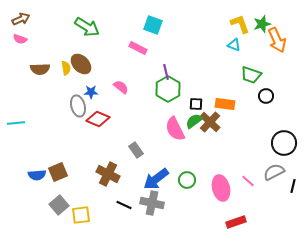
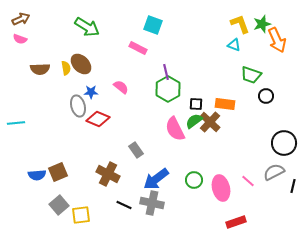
green circle at (187, 180): moved 7 px right
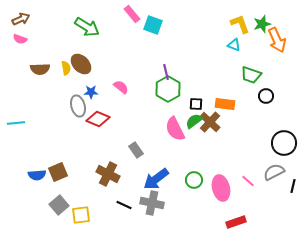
pink rectangle at (138, 48): moved 6 px left, 34 px up; rotated 24 degrees clockwise
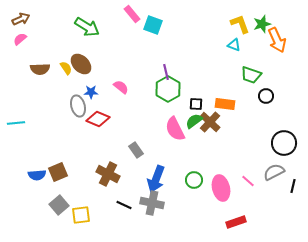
pink semicircle at (20, 39): rotated 120 degrees clockwise
yellow semicircle at (66, 68): rotated 24 degrees counterclockwise
blue arrow at (156, 179): rotated 32 degrees counterclockwise
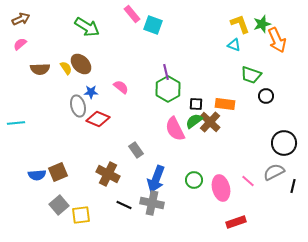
pink semicircle at (20, 39): moved 5 px down
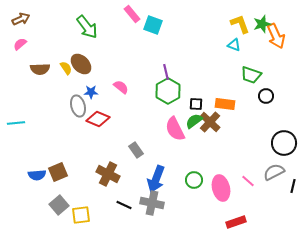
green arrow at (87, 27): rotated 20 degrees clockwise
orange arrow at (277, 40): moved 1 px left, 4 px up
green hexagon at (168, 89): moved 2 px down
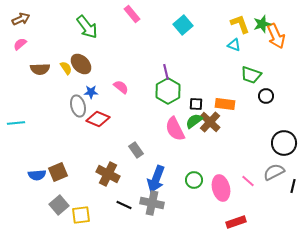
cyan square at (153, 25): moved 30 px right; rotated 30 degrees clockwise
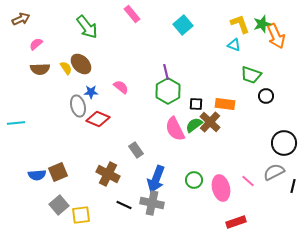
pink semicircle at (20, 44): moved 16 px right
green semicircle at (194, 121): moved 4 px down
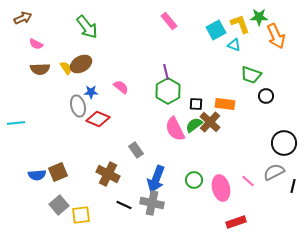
pink rectangle at (132, 14): moved 37 px right, 7 px down
brown arrow at (21, 19): moved 2 px right, 1 px up
green star at (262, 24): moved 3 px left, 7 px up; rotated 18 degrees clockwise
cyan square at (183, 25): moved 33 px right, 5 px down; rotated 12 degrees clockwise
pink semicircle at (36, 44): rotated 112 degrees counterclockwise
brown ellipse at (81, 64): rotated 75 degrees counterclockwise
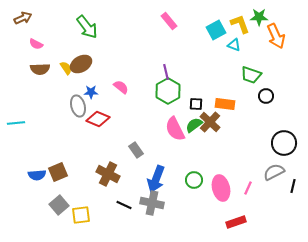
pink line at (248, 181): moved 7 px down; rotated 72 degrees clockwise
